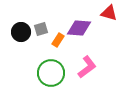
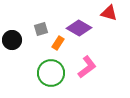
purple diamond: rotated 25 degrees clockwise
black circle: moved 9 px left, 8 px down
orange rectangle: moved 3 px down
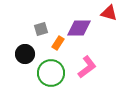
purple diamond: rotated 30 degrees counterclockwise
black circle: moved 13 px right, 14 px down
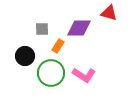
gray square: moved 1 px right; rotated 16 degrees clockwise
orange rectangle: moved 3 px down
black circle: moved 2 px down
pink L-shape: moved 3 px left, 8 px down; rotated 70 degrees clockwise
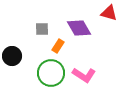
purple diamond: rotated 60 degrees clockwise
black circle: moved 13 px left
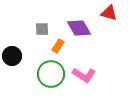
green circle: moved 1 px down
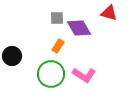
gray square: moved 15 px right, 11 px up
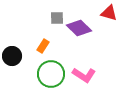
purple diamond: rotated 15 degrees counterclockwise
orange rectangle: moved 15 px left
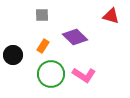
red triangle: moved 2 px right, 3 px down
gray square: moved 15 px left, 3 px up
purple diamond: moved 4 px left, 9 px down
black circle: moved 1 px right, 1 px up
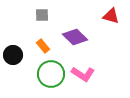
orange rectangle: rotated 72 degrees counterclockwise
pink L-shape: moved 1 px left, 1 px up
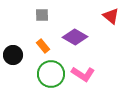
red triangle: rotated 24 degrees clockwise
purple diamond: rotated 15 degrees counterclockwise
